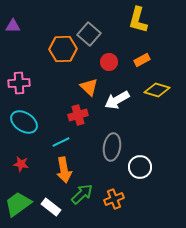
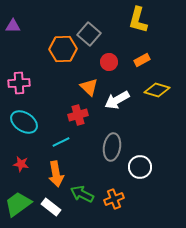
orange arrow: moved 8 px left, 4 px down
green arrow: rotated 110 degrees counterclockwise
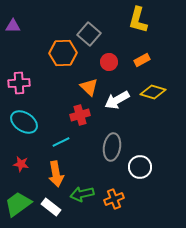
orange hexagon: moved 4 px down
yellow diamond: moved 4 px left, 2 px down
red cross: moved 2 px right
green arrow: rotated 40 degrees counterclockwise
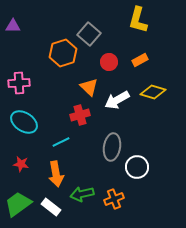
orange hexagon: rotated 16 degrees counterclockwise
orange rectangle: moved 2 px left
white circle: moved 3 px left
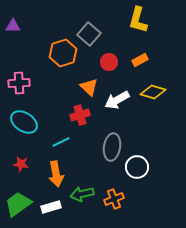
white rectangle: rotated 54 degrees counterclockwise
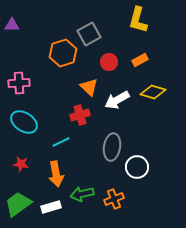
purple triangle: moved 1 px left, 1 px up
gray square: rotated 20 degrees clockwise
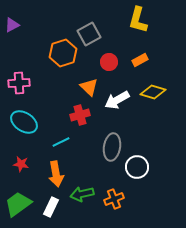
purple triangle: rotated 28 degrees counterclockwise
white rectangle: rotated 48 degrees counterclockwise
